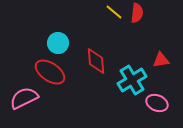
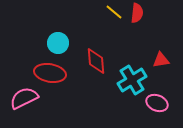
red ellipse: moved 1 px down; rotated 24 degrees counterclockwise
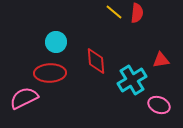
cyan circle: moved 2 px left, 1 px up
red ellipse: rotated 12 degrees counterclockwise
pink ellipse: moved 2 px right, 2 px down
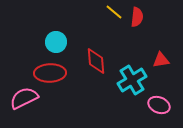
red semicircle: moved 4 px down
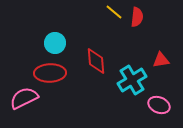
cyan circle: moved 1 px left, 1 px down
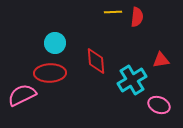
yellow line: moved 1 px left; rotated 42 degrees counterclockwise
pink semicircle: moved 2 px left, 3 px up
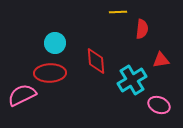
yellow line: moved 5 px right
red semicircle: moved 5 px right, 12 px down
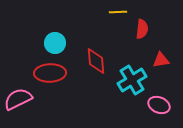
pink semicircle: moved 4 px left, 4 px down
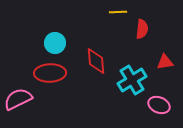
red triangle: moved 4 px right, 2 px down
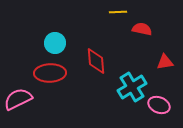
red semicircle: rotated 84 degrees counterclockwise
cyan cross: moved 7 px down
